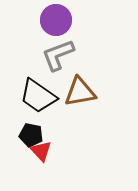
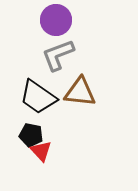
brown triangle: rotated 16 degrees clockwise
black trapezoid: moved 1 px down
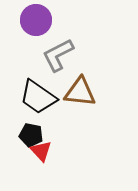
purple circle: moved 20 px left
gray L-shape: rotated 6 degrees counterclockwise
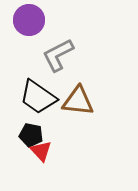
purple circle: moved 7 px left
brown triangle: moved 2 px left, 9 px down
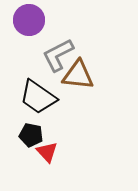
brown triangle: moved 26 px up
red triangle: moved 6 px right, 1 px down
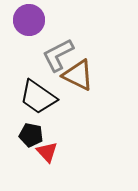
brown triangle: rotated 20 degrees clockwise
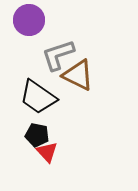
gray L-shape: rotated 9 degrees clockwise
black pentagon: moved 6 px right
